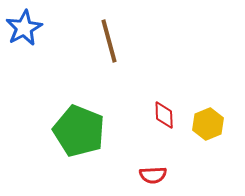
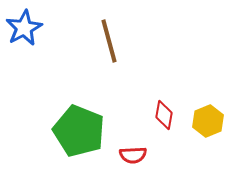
red diamond: rotated 12 degrees clockwise
yellow hexagon: moved 3 px up
red semicircle: moved 20 px left, 20 px up
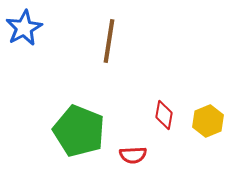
brown line: rotated 24 degrees clockwise
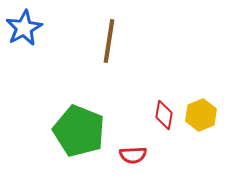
yellow hexagon: moved 7 px left, 6 px up
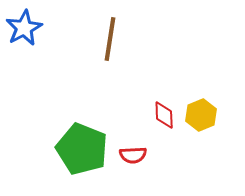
brown line: moved 1 px right, 2 px up
red diamond: rotated 12 degrees counterclockwise
green pentagon: moved 3 px right, 18 px down
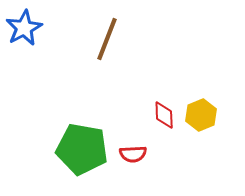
brown line: moved 3 px left; rotated 12 degrees clockwise
green pentagon: rotated 12 degrees counterclockwise
red semicircle: moved 1 px up
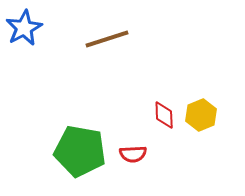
brown line: rotated 51 degrees clockwise
green pentagon: moved 2 px left, 2 px down
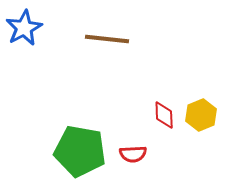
brown line: rotated 24 degrees clockwise
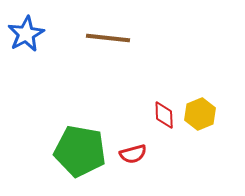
blue star: moved 2 px right, 6 px down
brown line: moved 1 px right, 1 px up
yellow hexagon: moved 1 px left, 1 px up
red semicircle: rotated 12 degrees counterclockwise
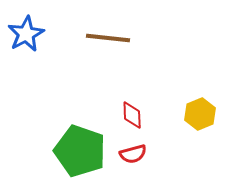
red diamond: moved 32 px left
green pentagon: rotated 9 degrees clockwise
